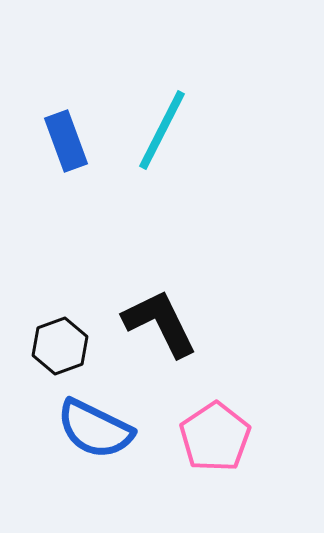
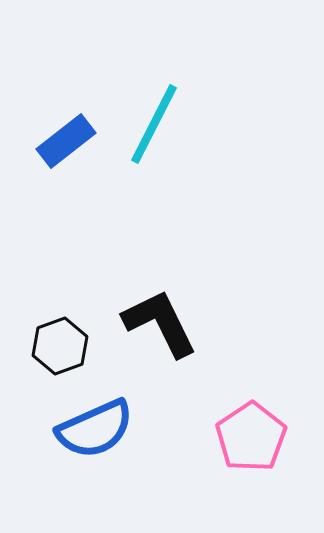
cyan line: moved 8 px left, 6 px up
blue rectangle: rotated 72 degrees clockwise
blue semicircle: rotated 50 degrees counterclockwise
pink pentagon: moved 36 px right
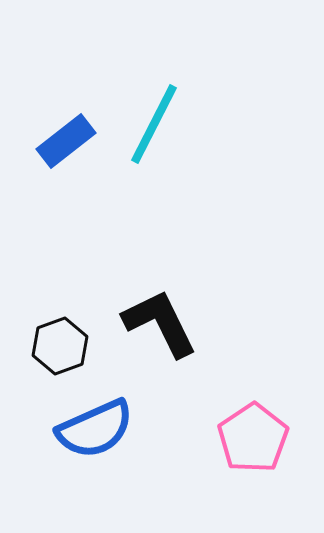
pink pentagon: moved 2 px right, 1 px down
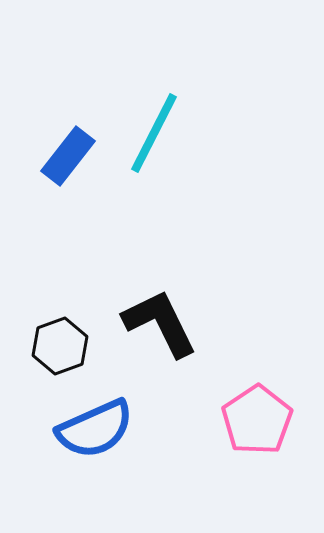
cyan line: moved 9 px down
blue rectangle: moved 2 px right, 15 px down; rotated 14 degrees counterclockwise
pink pentagon: moved 4 px right, 18 px up
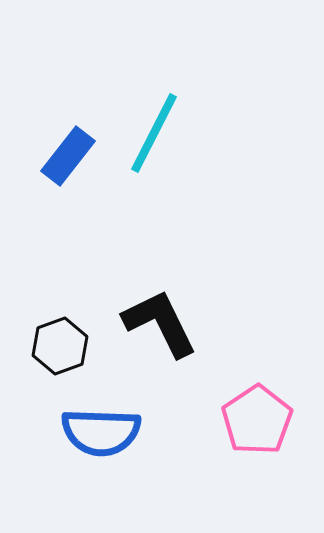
blue semicircle: moved 6 px right, 3 px down; rotated 26 degrees clockwise
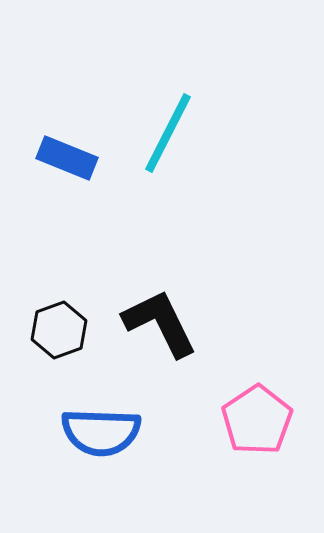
cyan line: moved 14 px right
blue rectangle: moved 1 px left, 2 px down; rotated 74 degrees clockwise
black hexagon: moved 1 px left, 16 px up
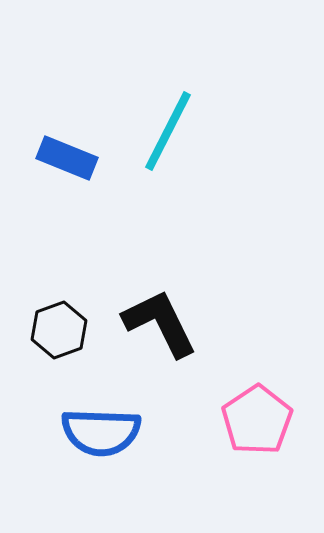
cyan line: moved 2 px up
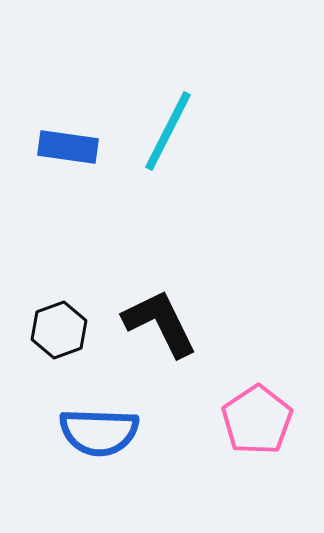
blue rectangle: moved 1 px right, 11 px up; rotated 14 degrees counterclockwise
blue semicircle: moved 2 px left
